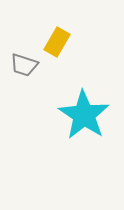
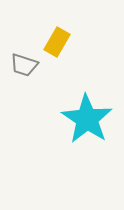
cyan star: moved 3 px right, 4 px down
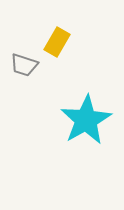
cyan star: moved 1 px left, 1 px down; rotated 9 degrees clockwise
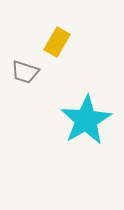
gray trapezoid: moved 1 px right, 7 px down
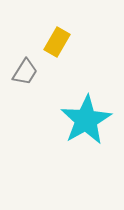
gray trapezoid: rotated 76 degrees counterclockwise
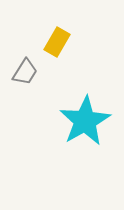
cyan star: moved 1 px left, 1 px down
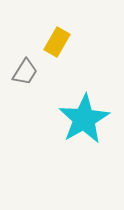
cyan star: moved 1 px left, 2 px up
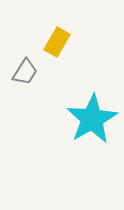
cyan star: moved 8 px right
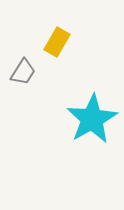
gray trapezoid: moved 2 px left
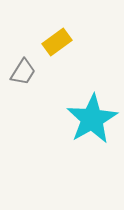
yellow rectangle: rotated 24 degrees clockwise
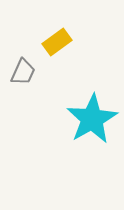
gray trapezoid: rotated 8 degrees counterclockwise
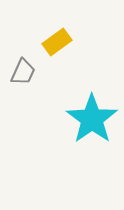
cyan star: rotated 6 degrees counterclockwise
